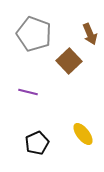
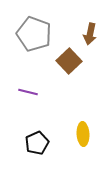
brown arrow: rotated 35 degrees clockwise
yellow ellipse: rotated 35 degrees clockwise
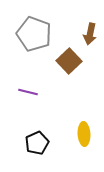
yellow ellipse: moved 1 px right
